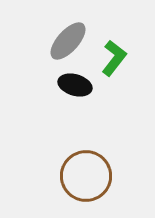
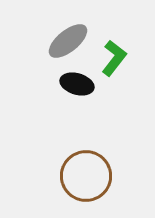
gray ellipse: rotated 9 degrees clockwise
black ellipse: moved 2 px right, 1 px up
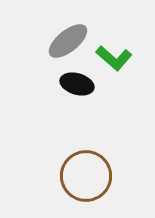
green L-shape: rotated 93 degrees clockwise
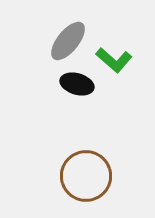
gray ellipse: rotated 12 degrees counterclockwise
green L-shape: moved 2 px down
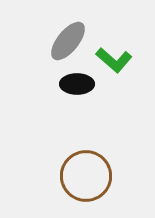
black ellipse: rotated 16 degrees counterclockwise
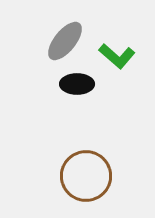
gray ellipse: moved 3 px left
green L-shape: moved 3 px right, 4 px up
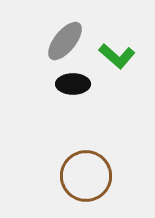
black ellipse: moved 4 px left
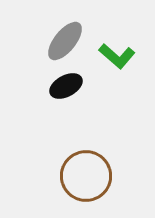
black ellipse: moved 7 px left, 2 px down; rotated 28 degrees counterclockwise
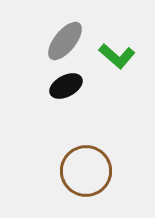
brown circle: moved 5 px up
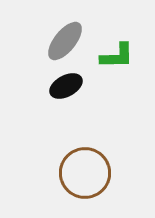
green L-shape: rotated 42 degrees counterclockwise
brown circle: moved 1 px left, 2 px down
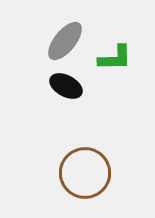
green L-shape: moved 2 px left, 2 px down
black ellipse: rotated 56 degrees clockwise
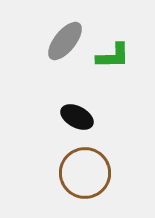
green L-shape: moved 2 px left, 2 px up
black ellipse: moved 11 px right, 31 px down
